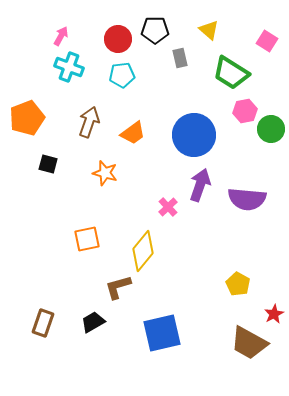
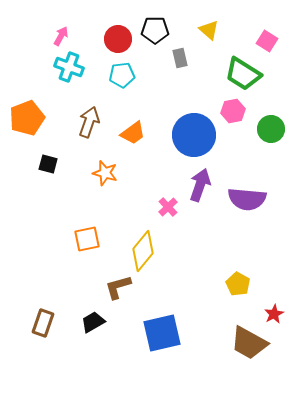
green trapezoid: moved 12 px right, 1 px down
pink hexagon: moved 12 px left
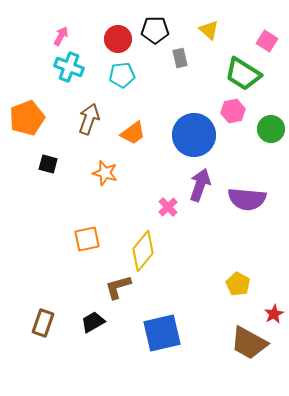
brown arrow: moved 3 px up
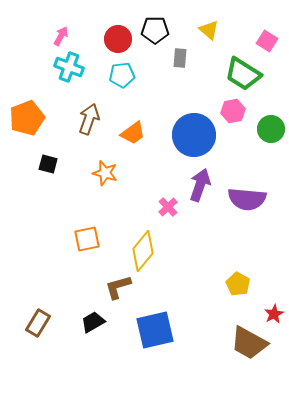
gray rectangle: rotated 18 degrees clockwise
brown rectangle: moved 5 px left; rotated 12 degrees clockwise
blue square: moved 7 px left, 3 px up
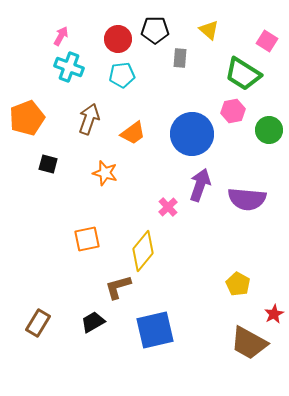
green circle: moved 2 px left, 1 px down
blue circle: moved 2 px left, 1 px up
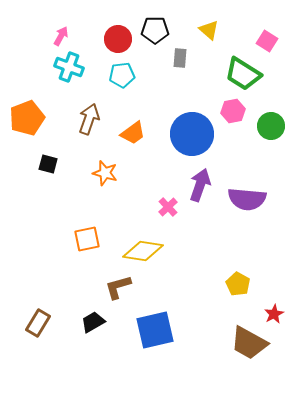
green circle: moved 2 px right, 4 px up
yellow diamond: rotated 60 degrees clockwise
